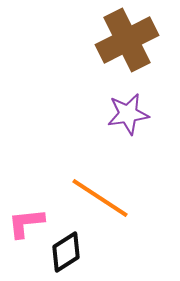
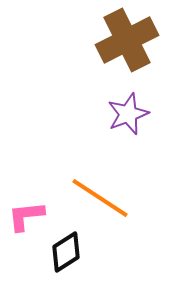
purple star: rotated 12 degrees counterclockwise
pink L-shape: moved 7 px up
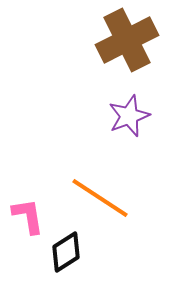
purple star: moved 1 px right, 2 px down
pink L-shape: moved 2 px right; rotated 87 degrees clockwise
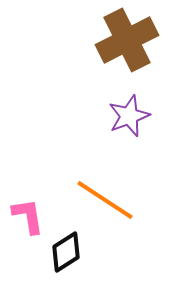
orange line: moved 5 px right, 2 px down
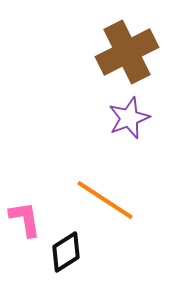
brown cross: moved 12 px down
purple star: moved 2 px down
pink L-shape: moved 3 px left, 3 px down
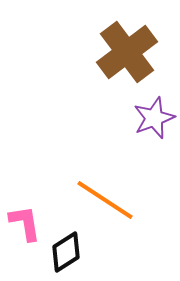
brown cross: rotated 10 degrees counterclockwise
purple star: moved 25 px right
pink L-shape: moved 4 px down
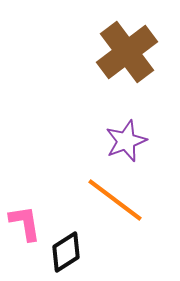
purple star: moved 28 px left, 23 px down
orange line: moved 10 px right; rotated 4 degrees clockwise
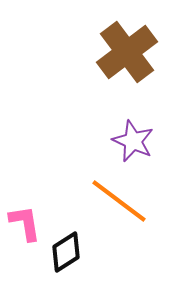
purple star: moved 7 px right; rotated 27 degrees counterclockwise
orange line: moved 4 px right, 1 px down
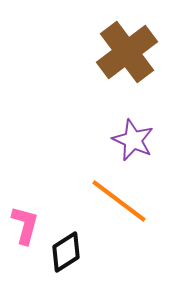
purple star: moved 1 px up
pink L-shape: moved 2 px down; rotated 24 degrees clockwise
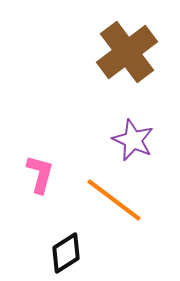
orange line: moved 5 px left, 1 px up
pink L-shape: moved 15 px right, 51 px up
black diamond: moved 1 px down
